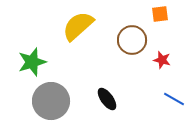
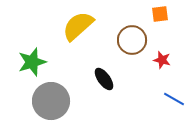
black ellipse: moved 3 px left, 20 px up
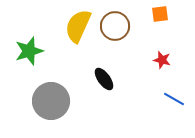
yellow semicircle: rotated 24 degrees counterclockwise
brown circle: moved 17 px left, 14 px up
green star: moved 3 px left, 11 px up
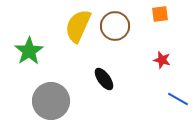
green star: rotated 16 degrees counterclockwise
blue line: moved 4 px right
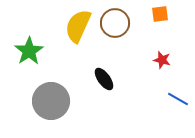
brown circle: moved 3 px up
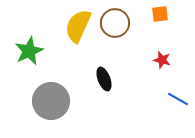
green star: rotated 8 degrees clockwise
black ellipse: rotated 15 degrees clockwise
